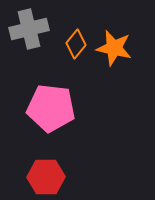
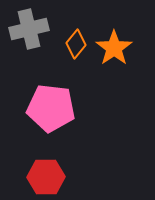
orange star: rotated 24 degrees clockwise
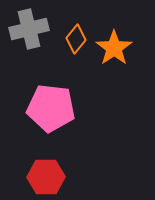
orange diamond: moved 5 px up
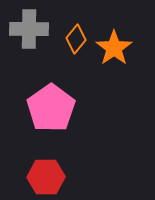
gray cross: rotated 15 degrees clockwise
pink pentagon: rotated 30 degrees clockwise
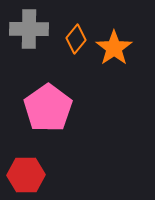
pink pentagon: moved 3 px left
red hexagon: moved 20 px left, 2 px up
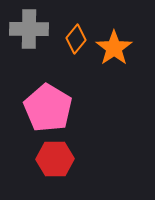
pink pentagon: rotated 6 degrees counterclockwise
red hexagon: moved 29 px right, 16 px up
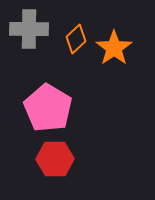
orange diamond: rotated 8 degrees clockwise
